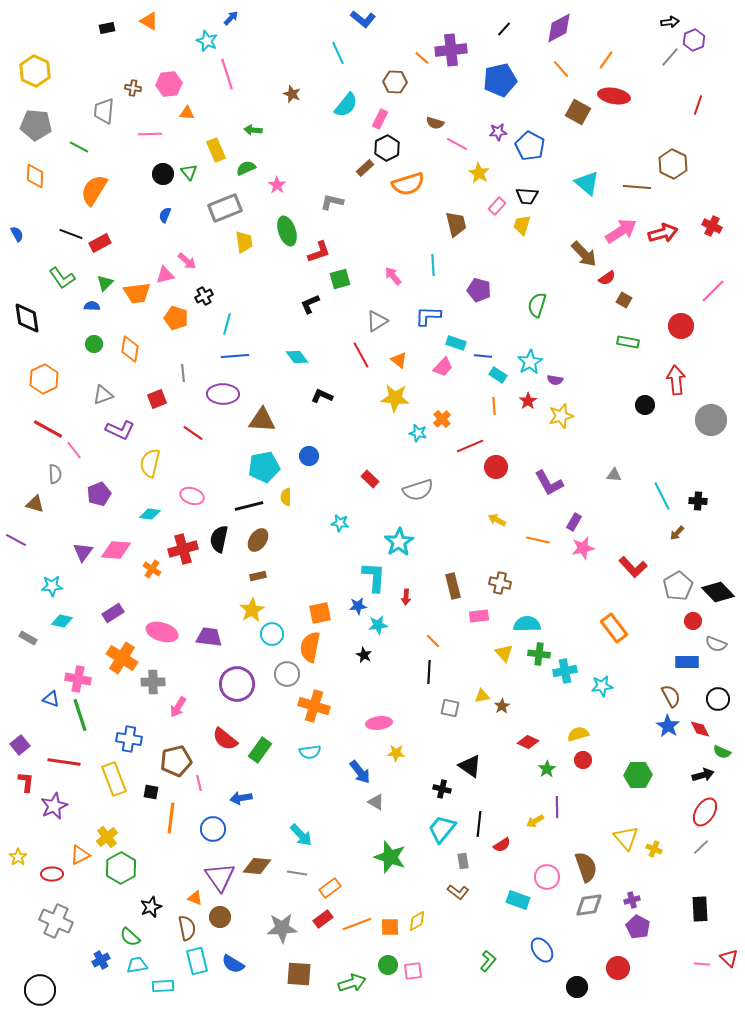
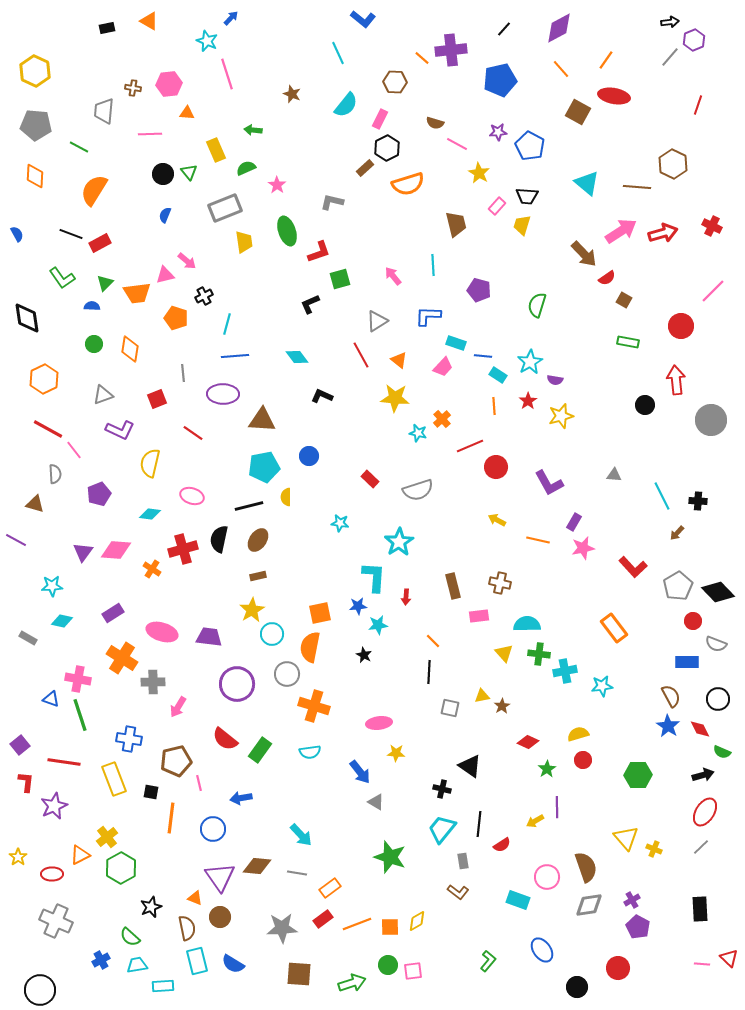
purple cross at (632, 900): rotated 14 degrees counterclockwise
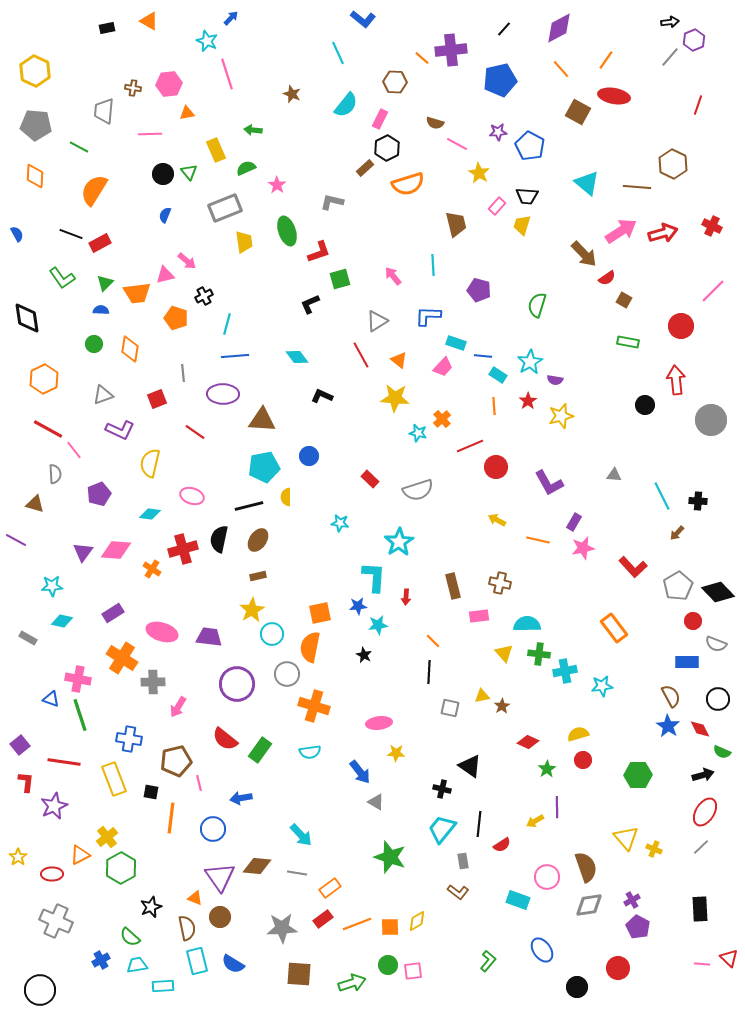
orange triangle at (187, 113): rotated 14 degrees counterclockwise
blue semicircle at (92, 306): moved 9 px right, 4 px down
red line at (193, 433): moved 2 px right, 1 px up
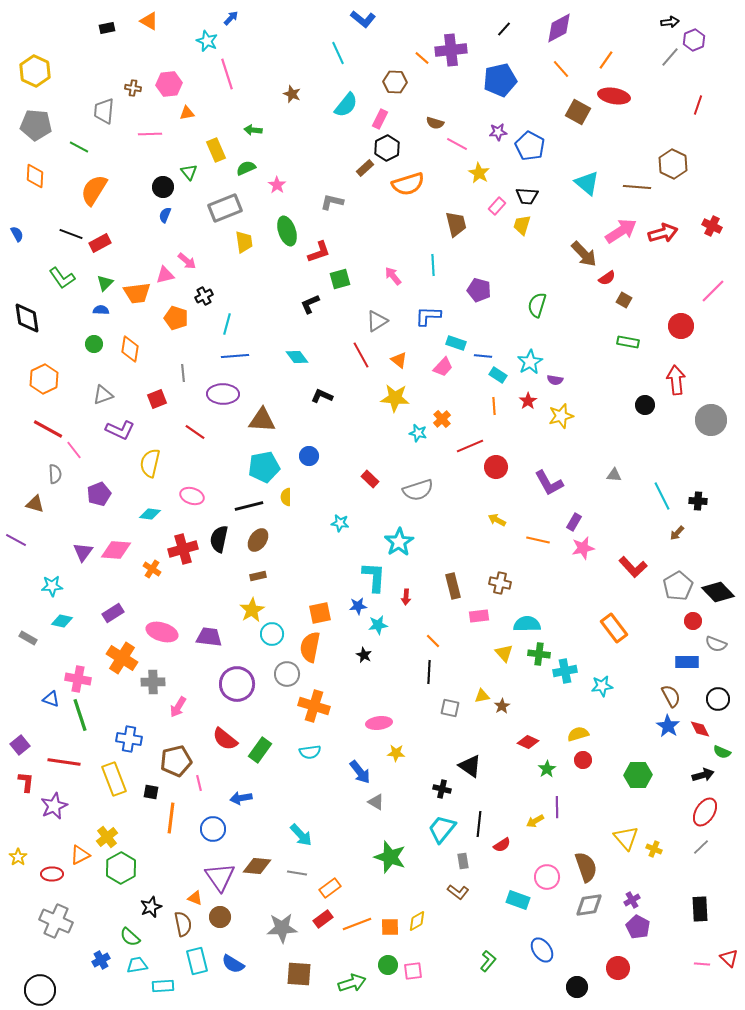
black circle at (163, 174): moved 13 px down
brown semicircle at (187, 928): moved 4 px left, 4 px up
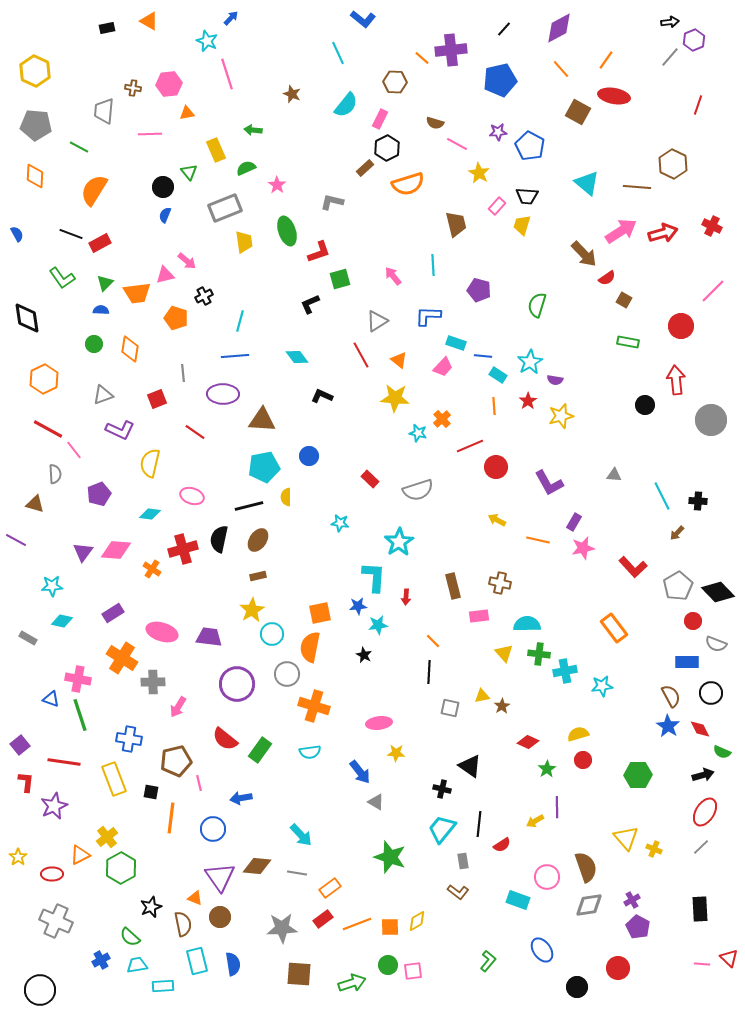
cyan line at (227, 324): moved 13 px right, 3 px up
black circle at (718, 699): moved 7 px left, 6 px up
blue semicircle at (233, 964): rotated 130 degrees counterclockwise
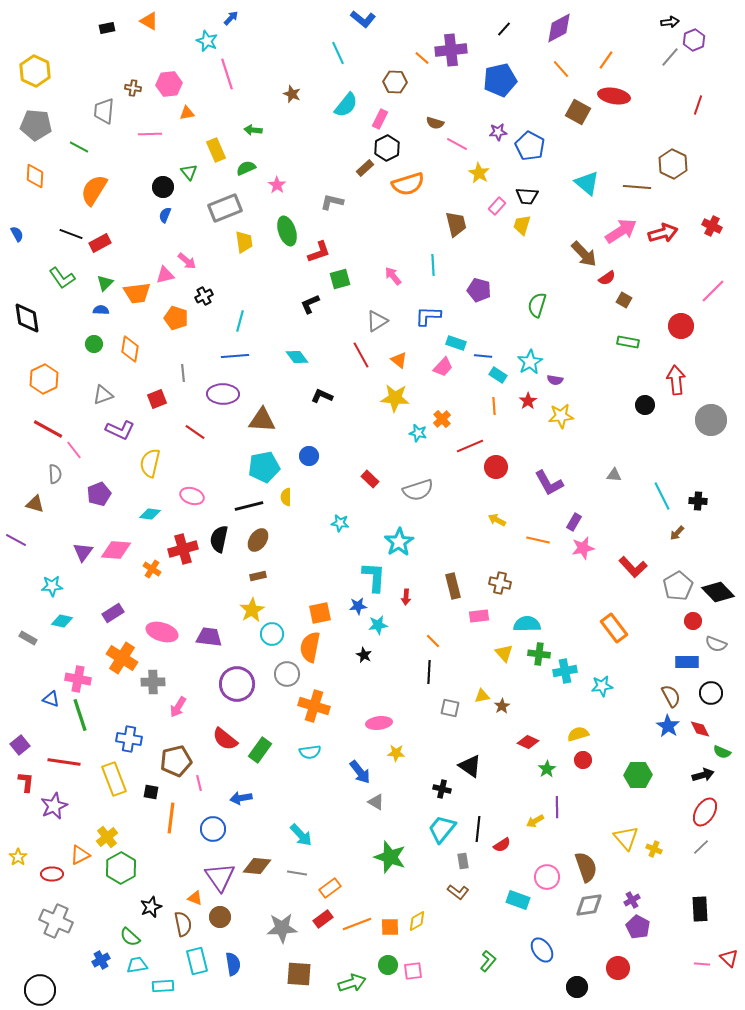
yellow star at (561, 416): rotated 10 degrees clockwise
black line at (479, 824): moved 1 px left, 5 px down
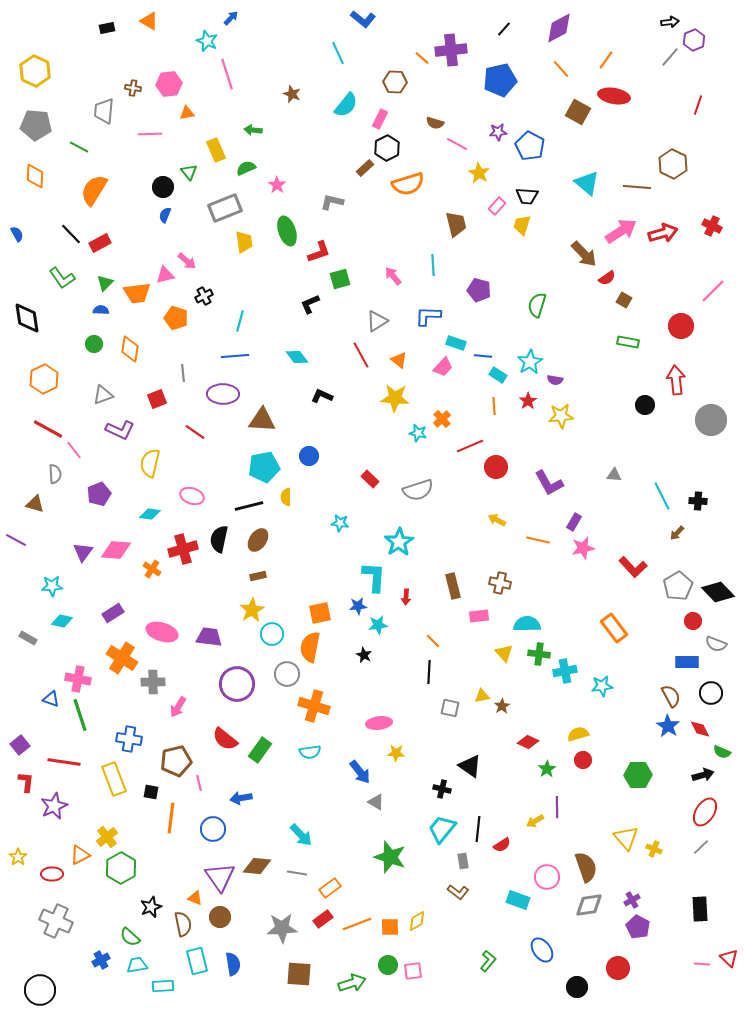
black line at (71, 234): rotated 25 degrees clockwise
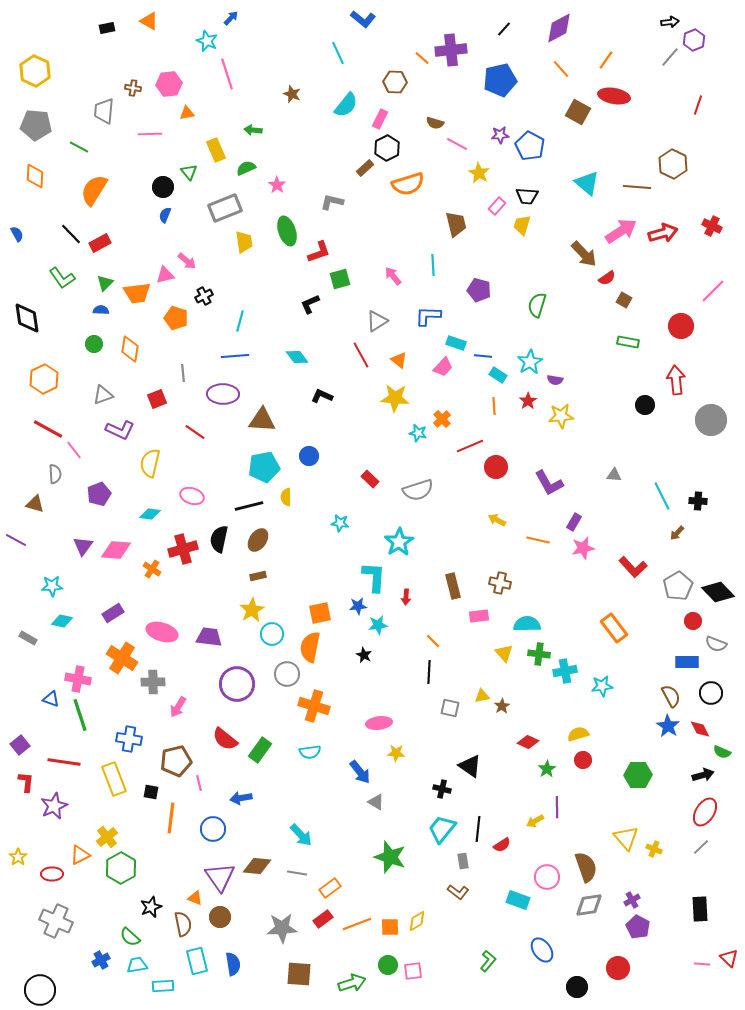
purple star at (498, 132): moved 2 px right, 3 px down
purple triangle at (83, 552): moved 6 px up
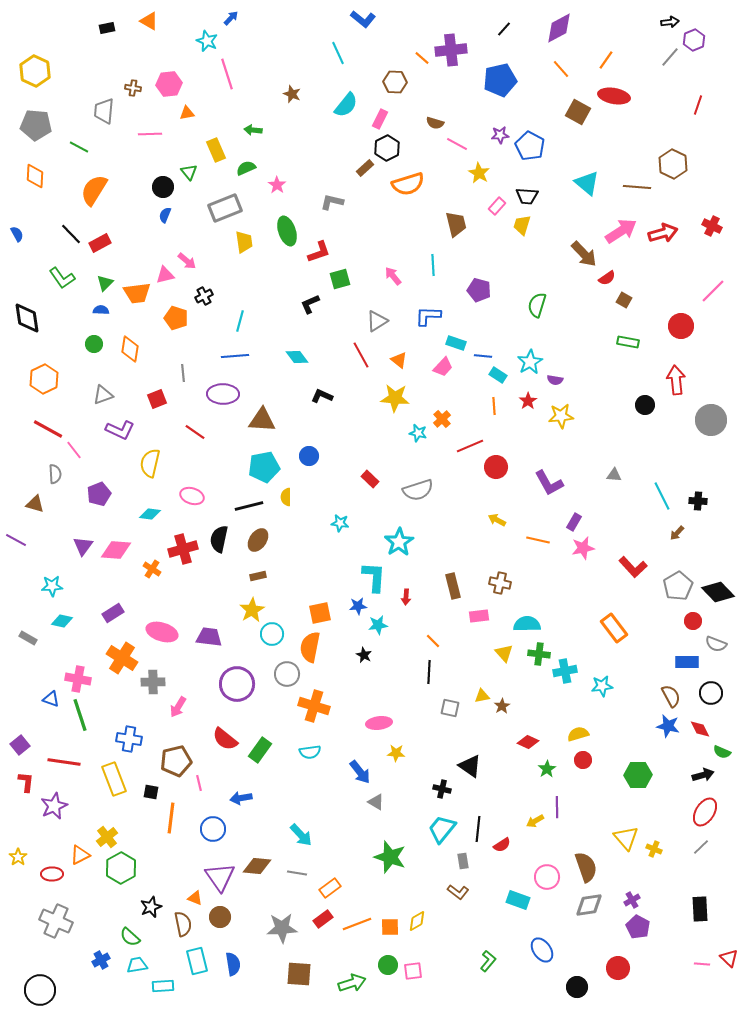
blue star at (668, 726): rotated 20 degrees counterclockwise
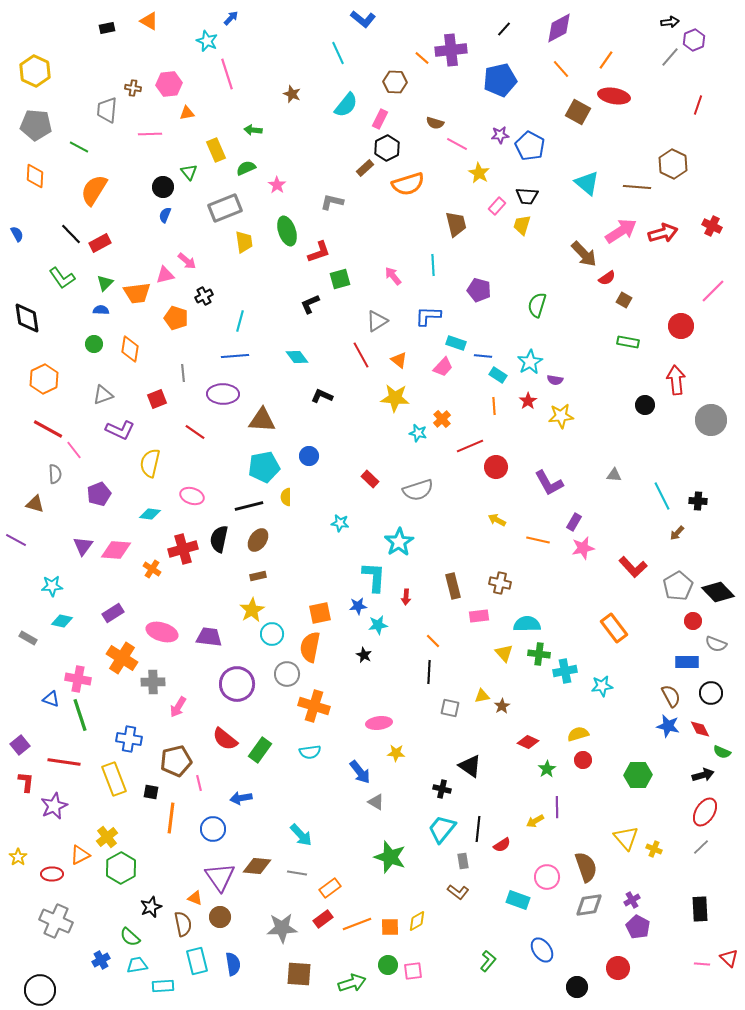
gray trapezoid at (104, 111): moved 3 px right, 1 px up
